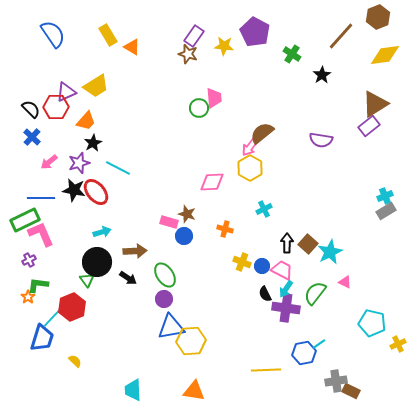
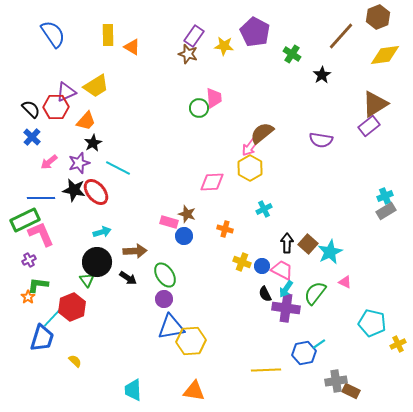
yellow rectangle at (108, 35): rotated 30 degrees clockwise
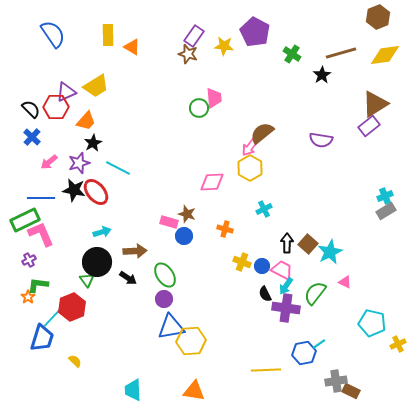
brown line at (341, 36): moved 17 px down; rotated 32 degrees clockwise
cyan arrow at (286, 289): moved 3 px up
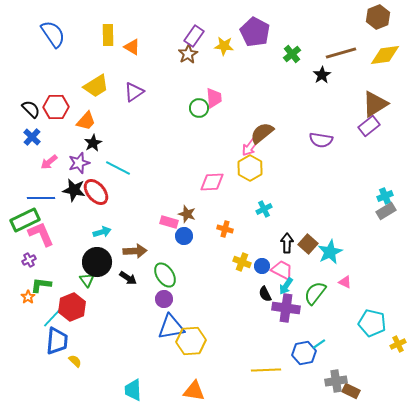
brown star at (188, 54): rotated 24 degrees clockwise
green cross at (292, 54): rotated 18 degrees clockwise
purple triangle at (66, 92): moved 68 px right; rotated 10 degrees counterclockwise
green L-shape at (38, 285): moved 3 px right
blue trapezoid at (42, 338): moved 15 px right, 3 px down; rotated 12 degrees counterclockwise
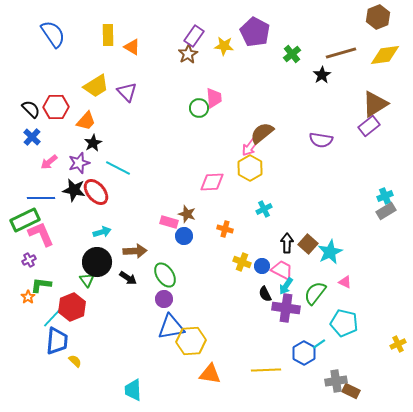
purple triangle at (134, 92): moved 7 px left; rotated 40 degrees counterclockwise
cyan pentagon at (372, 323): moved 28 px left
blue hexagon at (304, 353): rotated 20 degrees counterclockwise
orange triangle at (194, 391): moved 16 px right, 17 px up
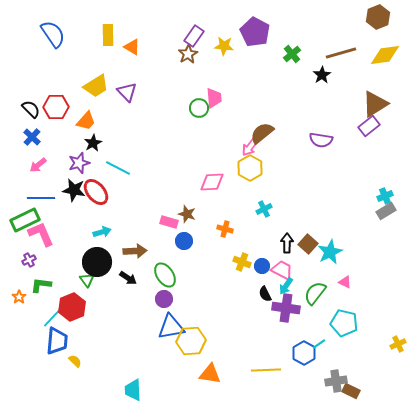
pink arrow at (49, 162): moved 11 px left, 3 px down
blue circle at (184, 236): moved 5 px down
orange star at (28, 297): moved 9 px left
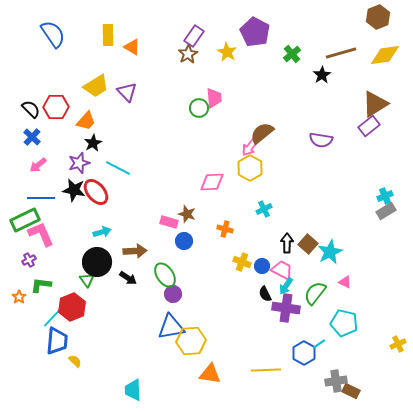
yellow star at (224, 46): moved 3 px right, 6 px down; rotated 24 degrees clockwise
purple circle at (164, 299): moved 9 px right, 5 px up
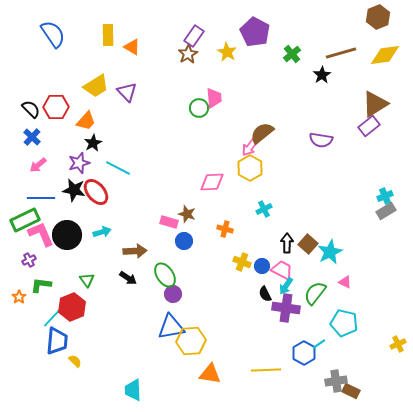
black circle at (97, 262): moved 30 px left, 27 px up
